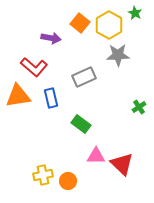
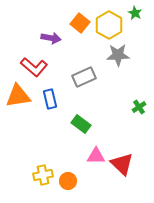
blue rectangle: moved 1 px left, 1 px down
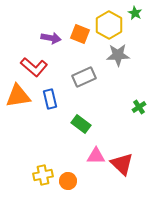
orange square: moved 11 px down; rotated 18 degrees counterclockwise
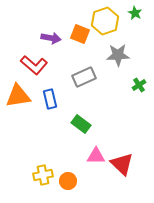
yellow hexagon: moved 4 px left, 4 px up; rotated 12 degrees clockwise
red L-shape: moved 2 px up
green cross: moved 22 px up
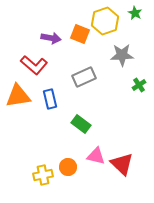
gray star: moved 4 px right
pink triangle: rotated 12 degrees clockwise
orange circle: moved 14 px up
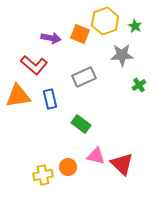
green star: moved 13 px down
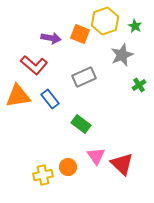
gray star: rotated 20 degrees counterclockwise
blue rectangle: rotated 24 degrees counterclockwise
pink triangle: rotated 42 degrees clockwise
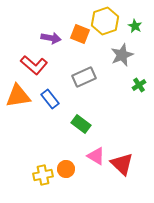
pink triangle: rotated 24 degrees counterclockwise
orange circle: moved 2 px left, 2 px down
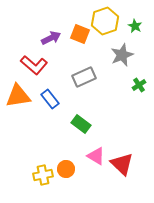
purple arrow: rotated 36 degrees counterclockwise
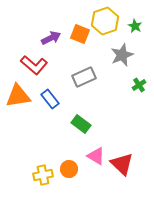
orange circle: moved 3 px right
